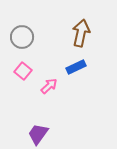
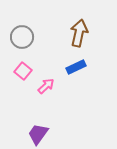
brown arrow: moved 2 px left
pink arrow: moved 3 px left
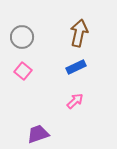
pink arrow: moved 29 px right, 15 px down
purple trapezoid: rotated 35 degrees clockwise
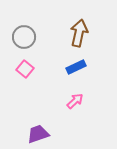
gray circle: moved 2 px right
pink square: moved 2 px right, 2 px up
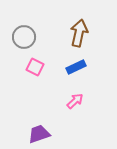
pink square: moved 10 px right, 2 px up; rotated 12 degrees counterclockwise
purple trapezoid: moved 1 px right
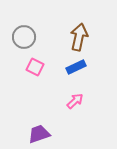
brown arrow: moved 4 px down
